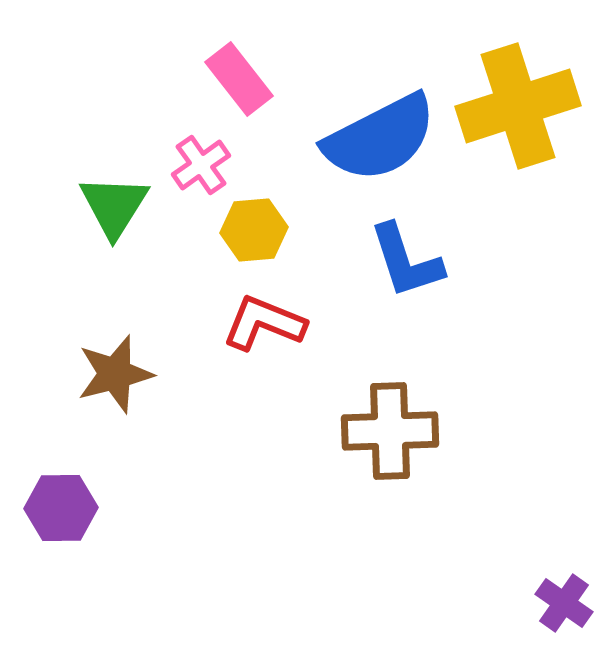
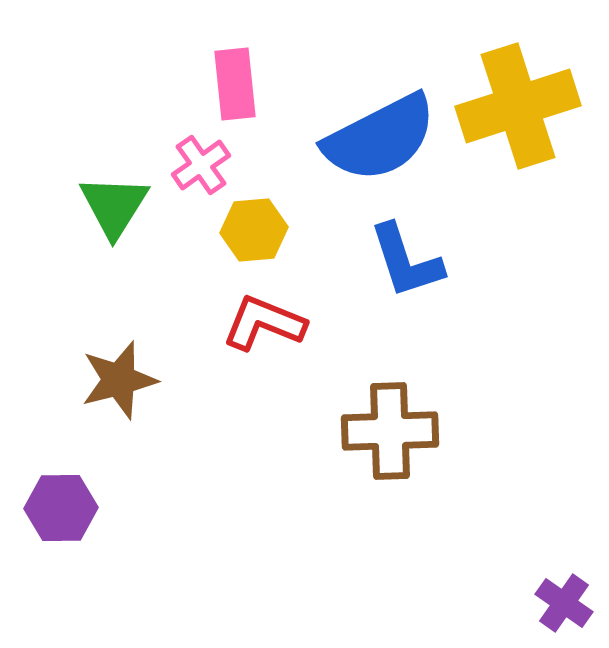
pink rectangle: moved 4 px left, 5 px down; rotated 32 degrees clockwise
brown star: moved 4 px right, 6 px down
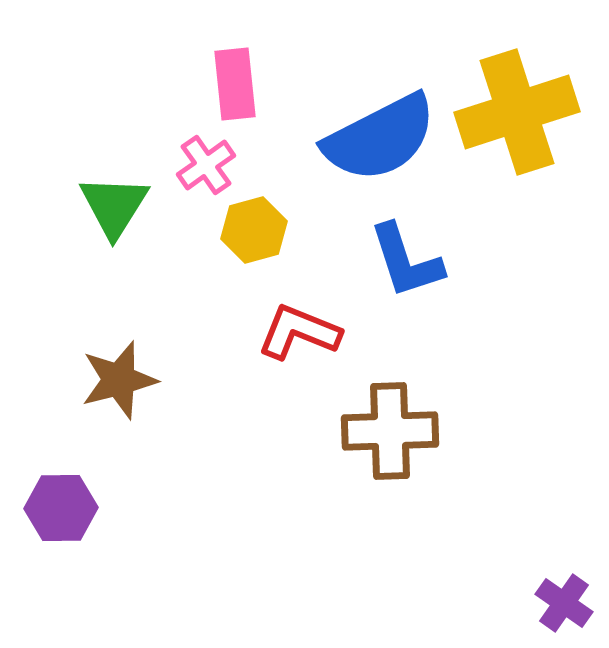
yellow cross: moved 1 px left, 6 px down
pink cross: moved 5 px right
yellow hexagon: rotated 10 degrees counterclockwise
red L-shape: moved 35 px right, 9 px down
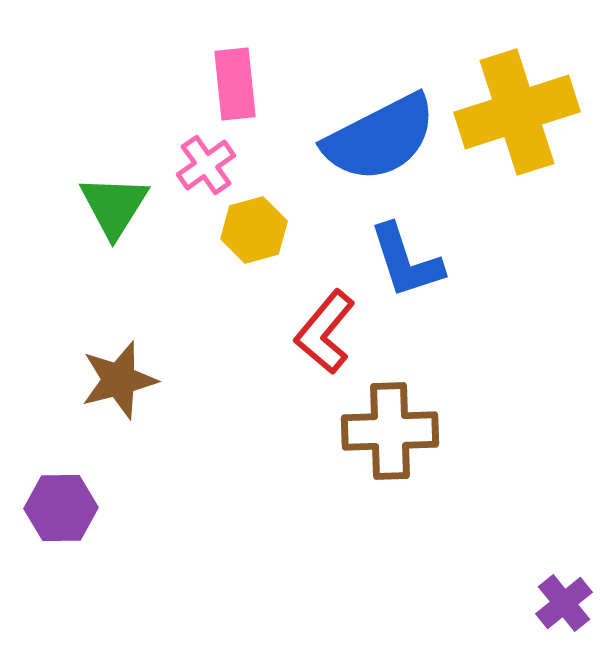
red L-shape: moved 26 px right; rotated 72 degrees counterclockwise
purple cross: rotated 16 degrees clockwise
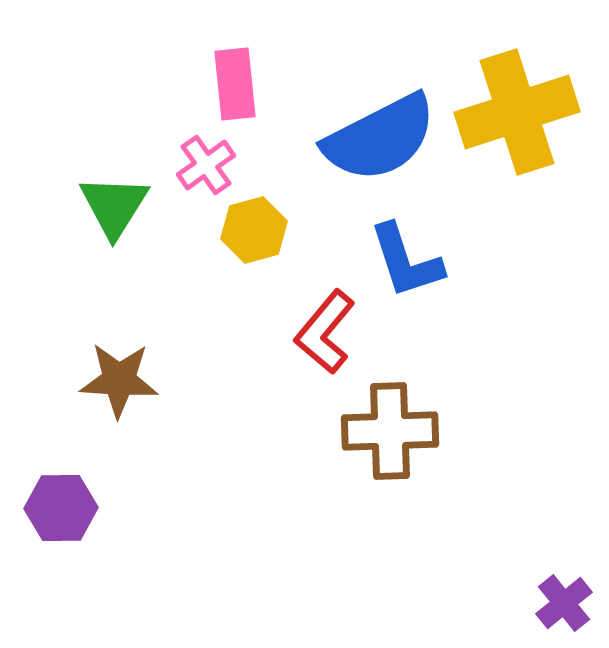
brown star: rotated 18 degrees clockwise
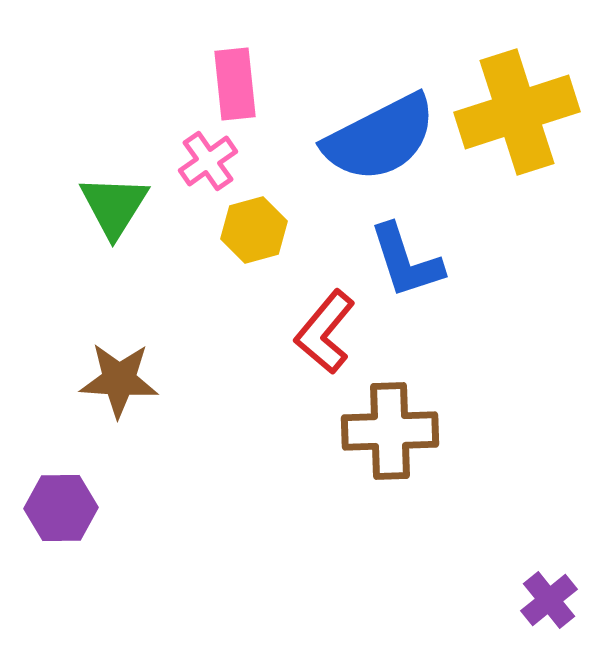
pink cross: moved 2 px right, 4 px up
purple cross: moved 15 px left, 3 px up
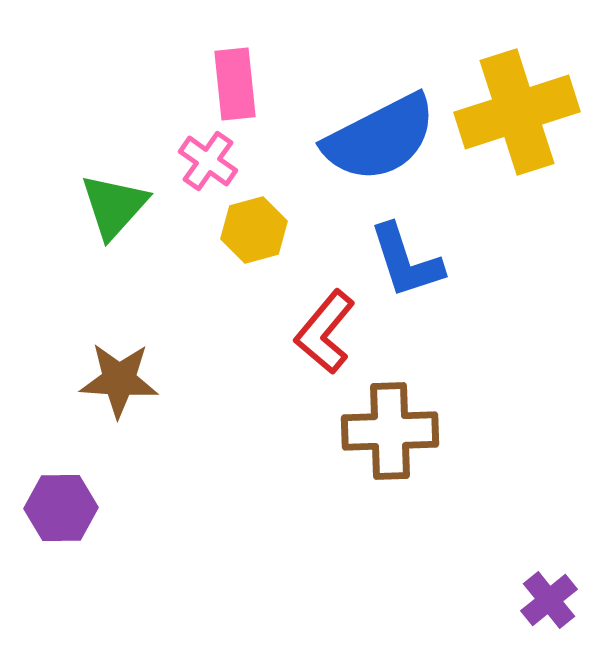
pink cross: rotated 20 degrees counterclockwise
green triangle: rotated 10 degrees clockwise
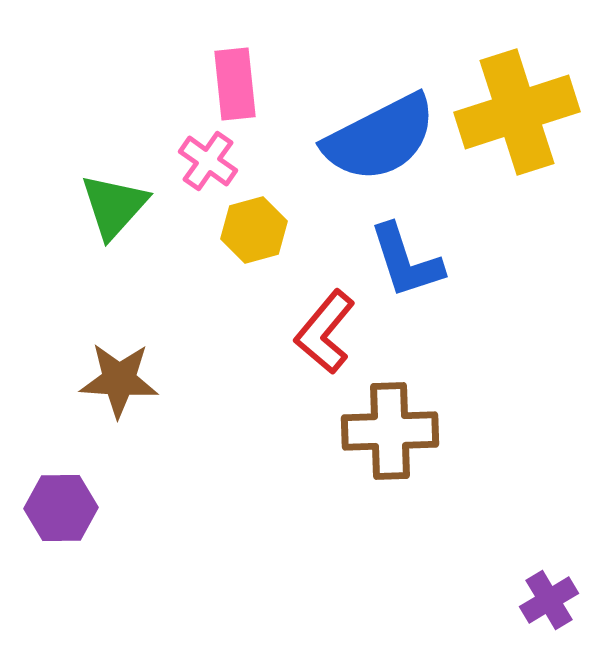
purple cross: rotated 8 degrees clockwise
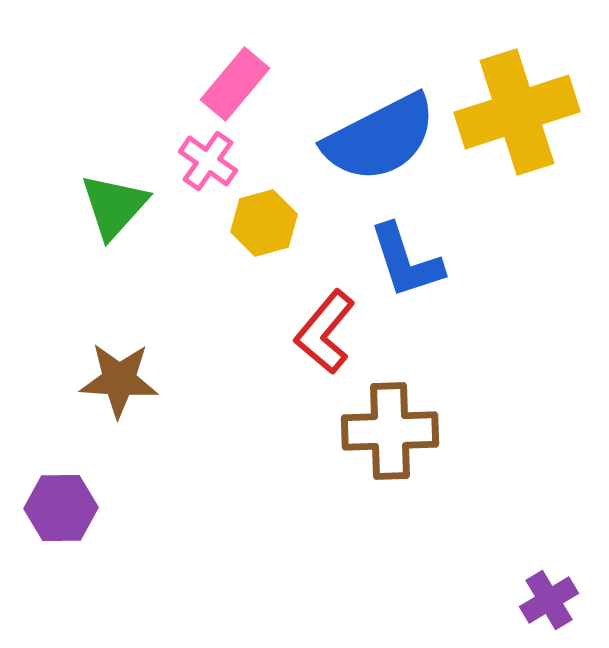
pink rectangle: rotated 46 degrees clockwise
yellow hexagon: moved 10 px right, 7 px up
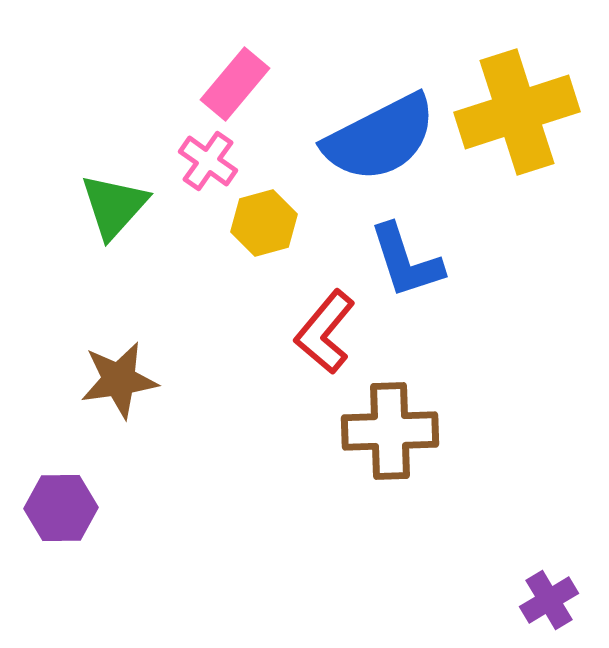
brown star: rotated 12 degrees counterclockwise
